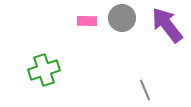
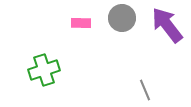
pink rectangle: moved 6 px left, 2 px down
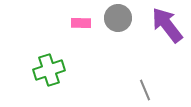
gray circle: moved 4 px left
green cross: moved 5 px right
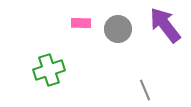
gray circle: moved 11 px down
purple arrow: moved 2 px left
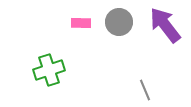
gray circle: moved 1 px right, 7 px up
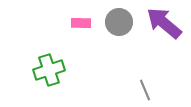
purple arrow: moved 1 px left, 2 px up; rotated 12 degrees counterclockwise
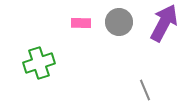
purple arrow: rotated 78 degrees clockwise
green cross: moved 10 px left, 7 px up
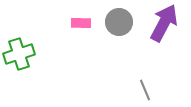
green cross: moved 20 px left, 9 px up
